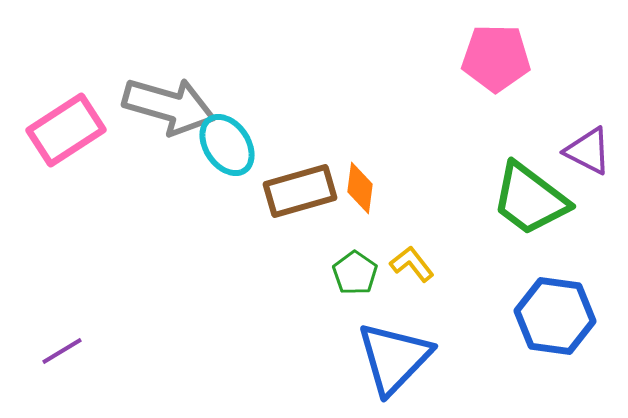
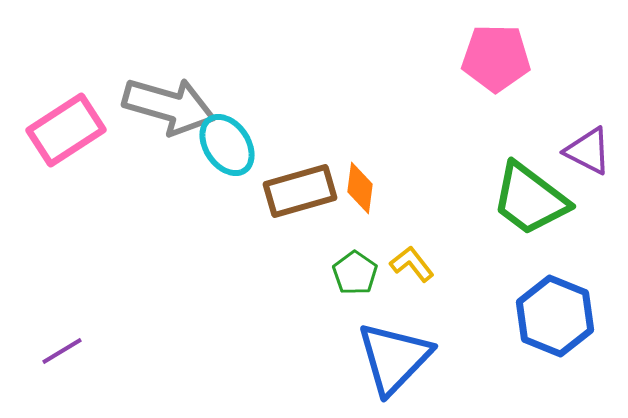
blue hexagon: rotated 14 degrees clockwise
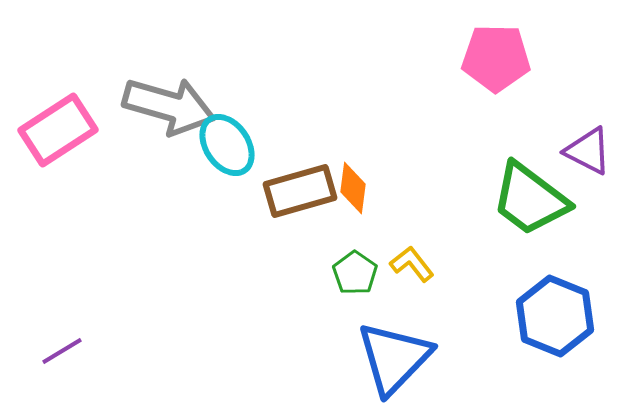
pink rectangle: moved 8 px left
orange diamond: moved 7 px left
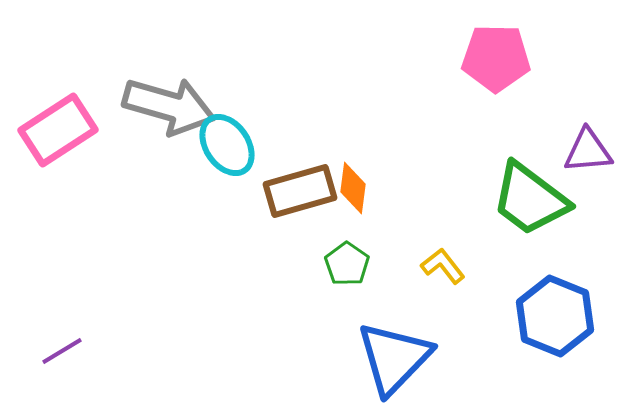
purple triangle: rotated 32 degrees counterclockwise
yellow L-shape: moved 31 px right, 2 px down
green pentagon: moved 8 px left, 9 px up
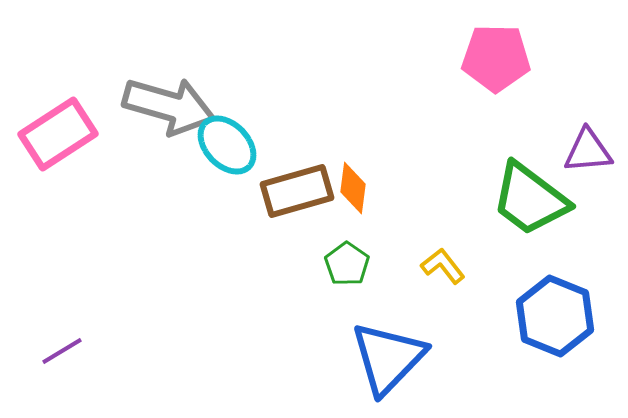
pink rectangle: moved 4 px down
cyan ellipse: rotated 10 degrees counterclockwise
brown rectangle: moved 3 px left
blue triangle: moved 6 px left
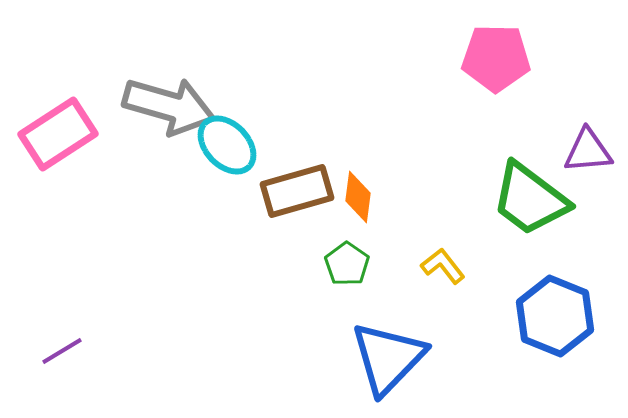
orange diamond: moved 5 px right, 9 px down
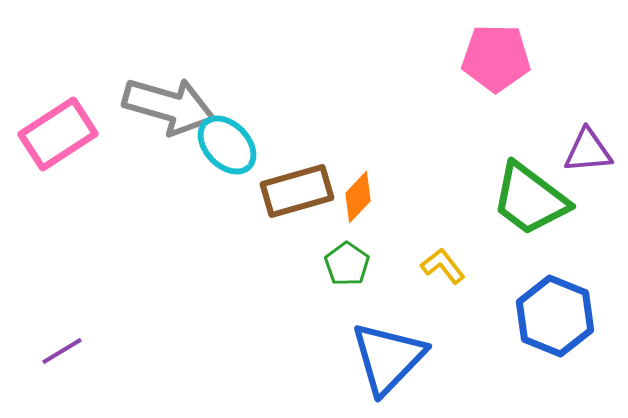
orange diamond: rotated 36 degrees clockwise
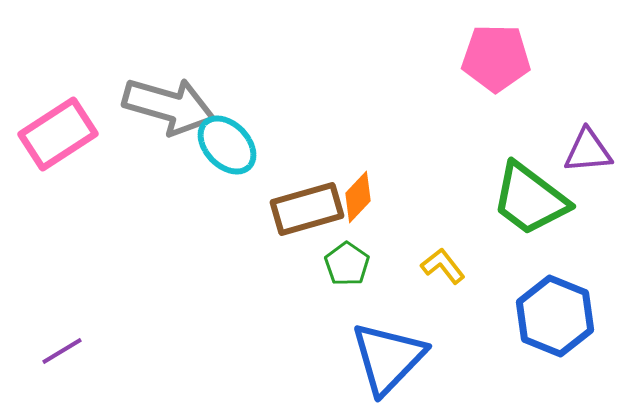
brown rectangle: moved 10 px right, 18 px down
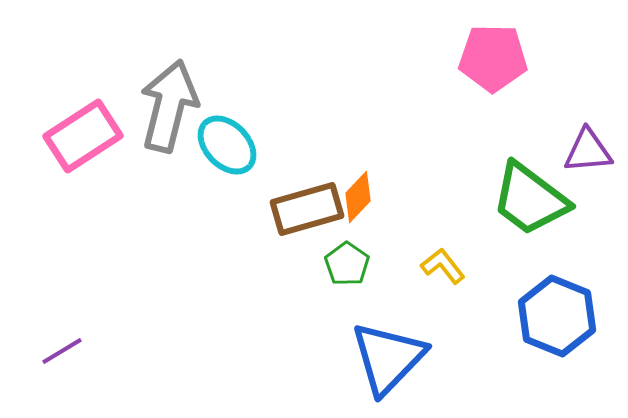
pink pentagon: moved 3 px left
gray arrow: rotated 92 degrees counterclockwise
pink rectangle: moved 25 px right, 2 px down
blue hexagon: moved 2 px right
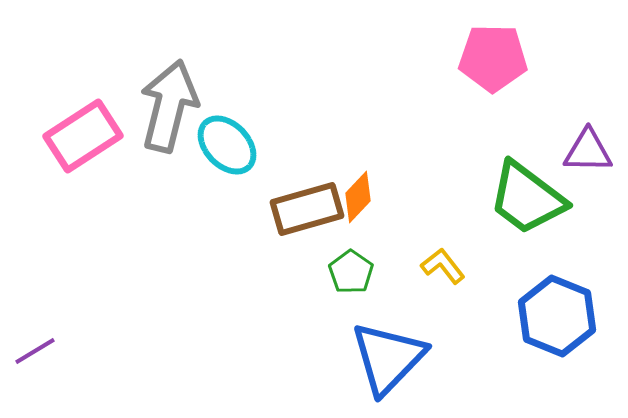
purple triangle: rotated 6 degrees clockwise
green trapezoid: moved 3 px left, 1 px up
green pentagon: moved 4 px right, 8 px down
purple line: moved 27 px left
